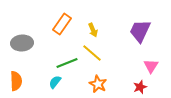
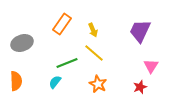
gray ellipse: rotated 15 degrees counterclockwise
yellow line: moved 2 px right
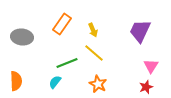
gray ellipse: moved 6 px up; rotated 25 degrees clockwise
red star: moved 6 px right
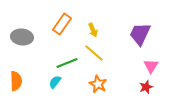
purple trapezoid: moved 3 px down
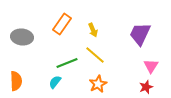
yellow line: moved 1 px right, 2 px down
orange star: rotated 18 degrees clockwise
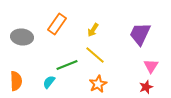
orange rectangle: moved 5 px left
yellow arrow: rotated 56 degrees clockwise
green line: moved 2 px down
cyan semicircle: moved 6 px left
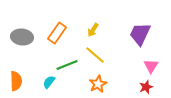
orange rectangle: moved 9 px down
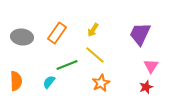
orange star: moved 3 px right, 1 px up
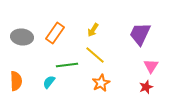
orange rectangle: moved 2 px left
green line: rotated 15 degrees clockwise
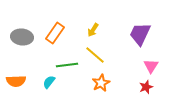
orange semicircle: rotated 90 degrees clockwise
